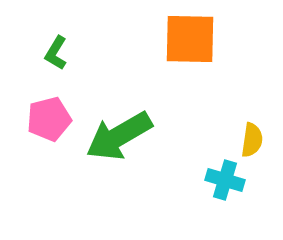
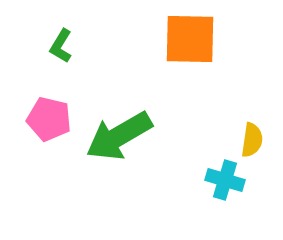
green L-shape: moved 5 px right, 7 px up
pink pentagon: rotated 27 degrees clockwise
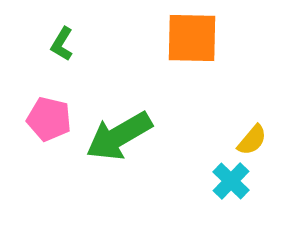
orange square: moved 2 px right, 1 px up
green L-shape: moved 1 px right, 2 px up
yellow semicircle: rotated 32 degrees clockwise
cyan cross: moved 6 px right, 1 px down; rotated 27 degrees clockwise
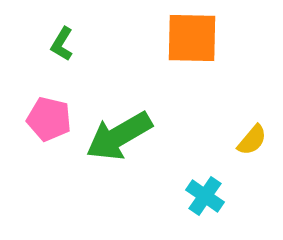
cyan cross: moved 26 px left, 15 px down; rotated 9 degrees counterclockwise
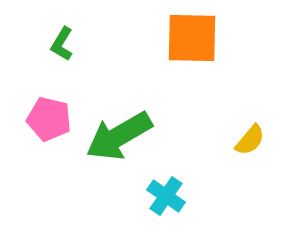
yellow semicircle: moved 2 px left
cyan cross: moved 39 px left
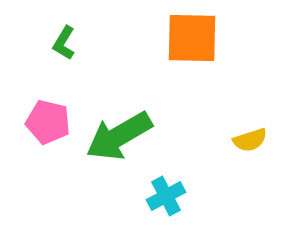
green L-shape: moved 2 px right, 1 px up
pink pentagon: moved 1 px left, 3 px down
yellow semicircle: rotated 32 degrees clockwise
cyan cross: rotated 27 degrees clockwise
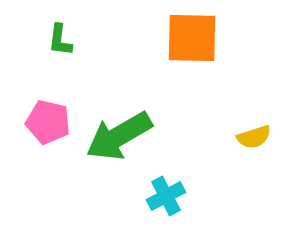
green L-shape: moved 4 px left, 3 px up; rotated 24 degrees counterclockwise
yellow semicircle: moved 4 px right, 3 px up
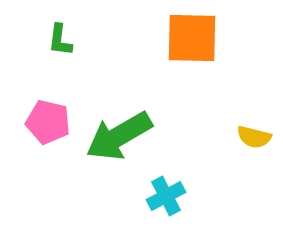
yellow semicircle: rotated 32 degrees clockwise
